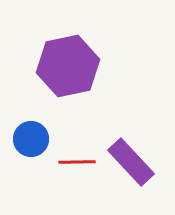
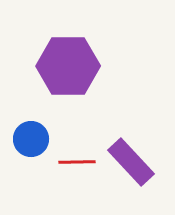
purple hexagon: rotated 12 degrees clockwise
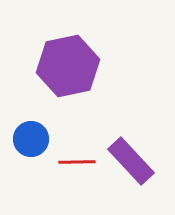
purple hexagon: rotated 12 degrees counterclockwise
purple rectangle: moved 1 px up
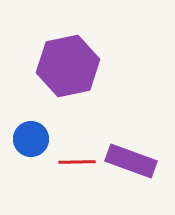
purple rectangle: rotated 27 degrees counterclockwise
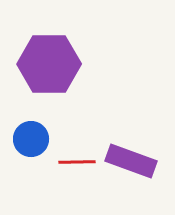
purple hexagon: moved 19 px left, 2 px up; rotated 12 degrees clockwise
